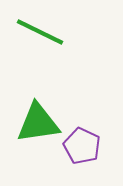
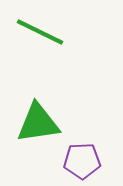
purple pentagon: moved 15 px down; rotated 27 degrees counterclockwise
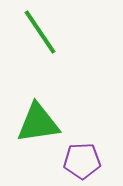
green line: rotated 30 degrees clockwise
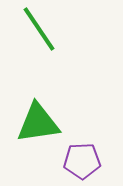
green line: moved 1 px left, 3 px up
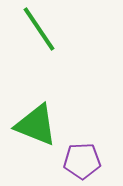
green triangle: moved 2 px left, 2 px down; rotated 30 degrees clockwise
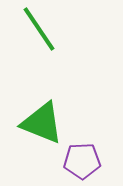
green triangle: moved 6 px right, 2 px up
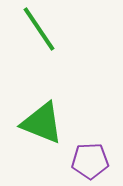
purple pentagon: moved 8 px right
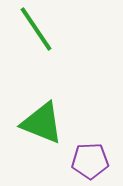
green line: moved 3 px left
